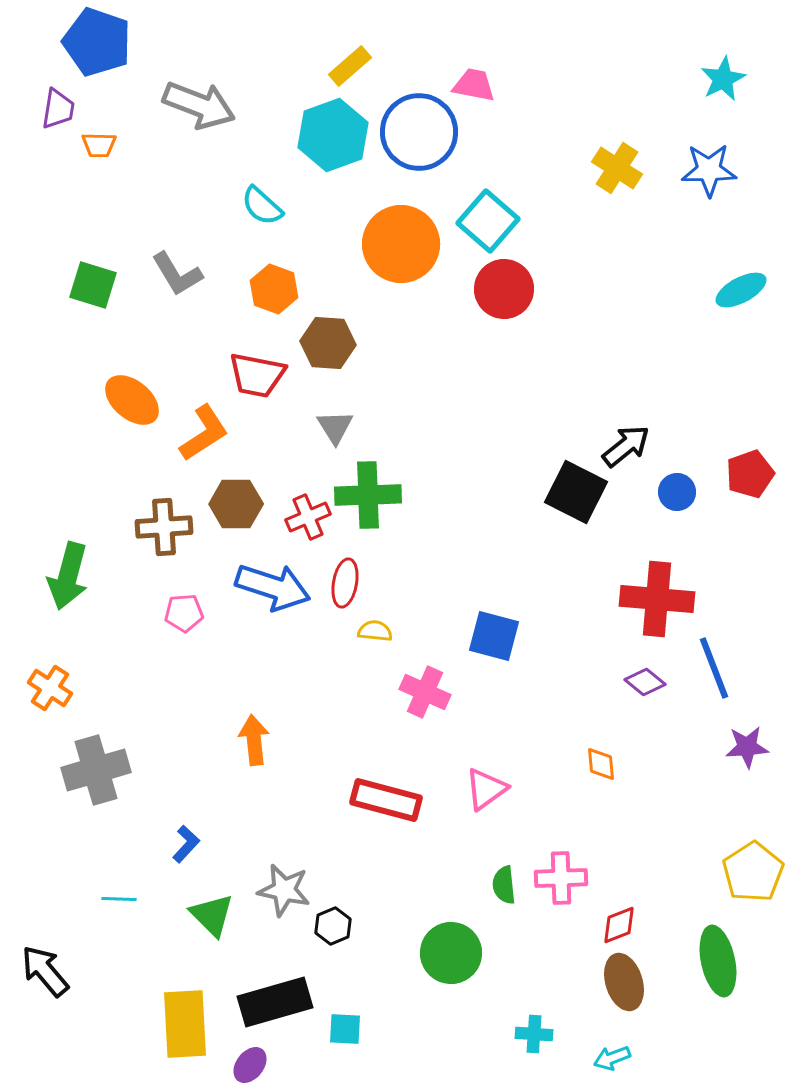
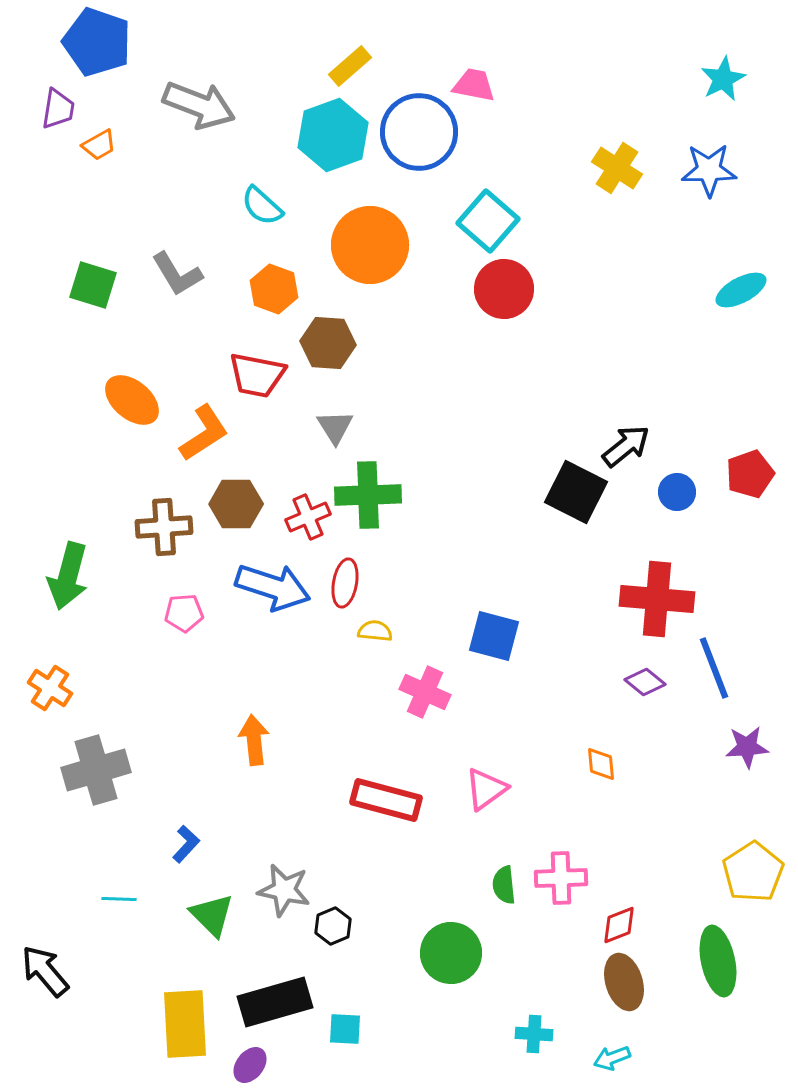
orange trapezoid at (99, 145): rotated 30 degrees counterclockwise
orange circle at (401, 244): moved 31 px left, 1 px down
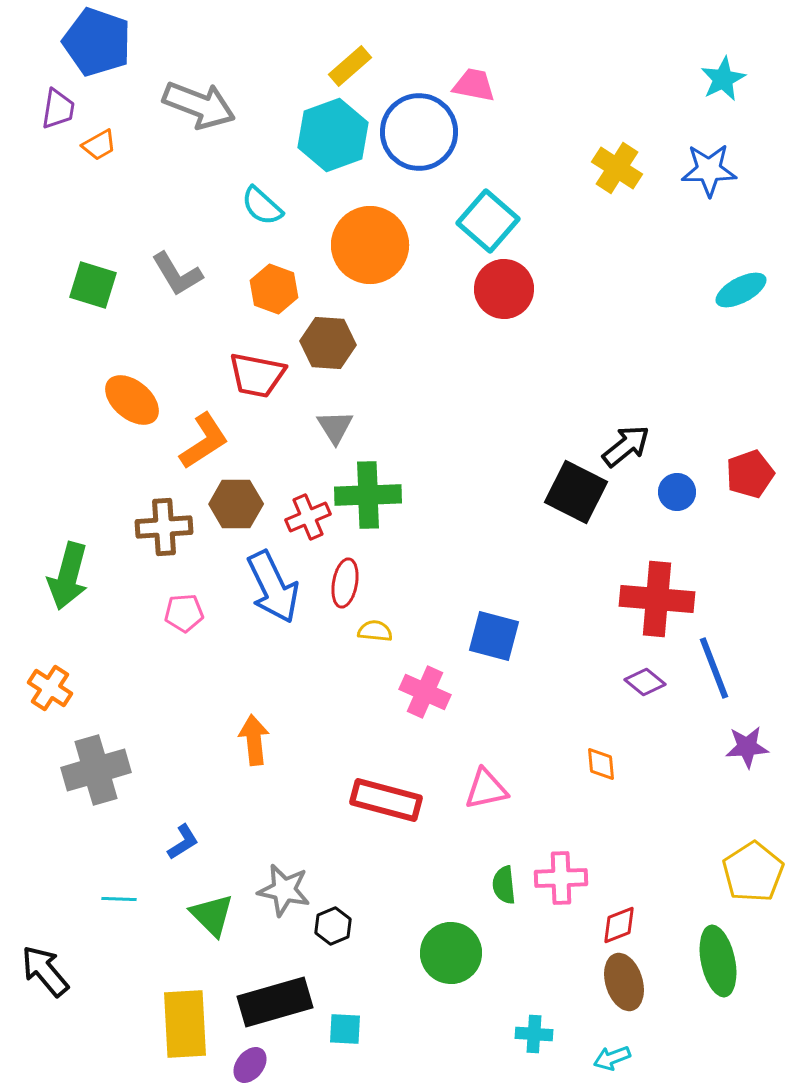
orange L-shape at (204, 433): moved 8 px down
blue arrow at (273, 587): rotated 46 degrees clockwise
pink triangle at (486, 789): rotated 24 degrees clockwise
blue L-shape at (186, 844): moved 3 px left, 2 px up; rotated 15 degrees clockwise
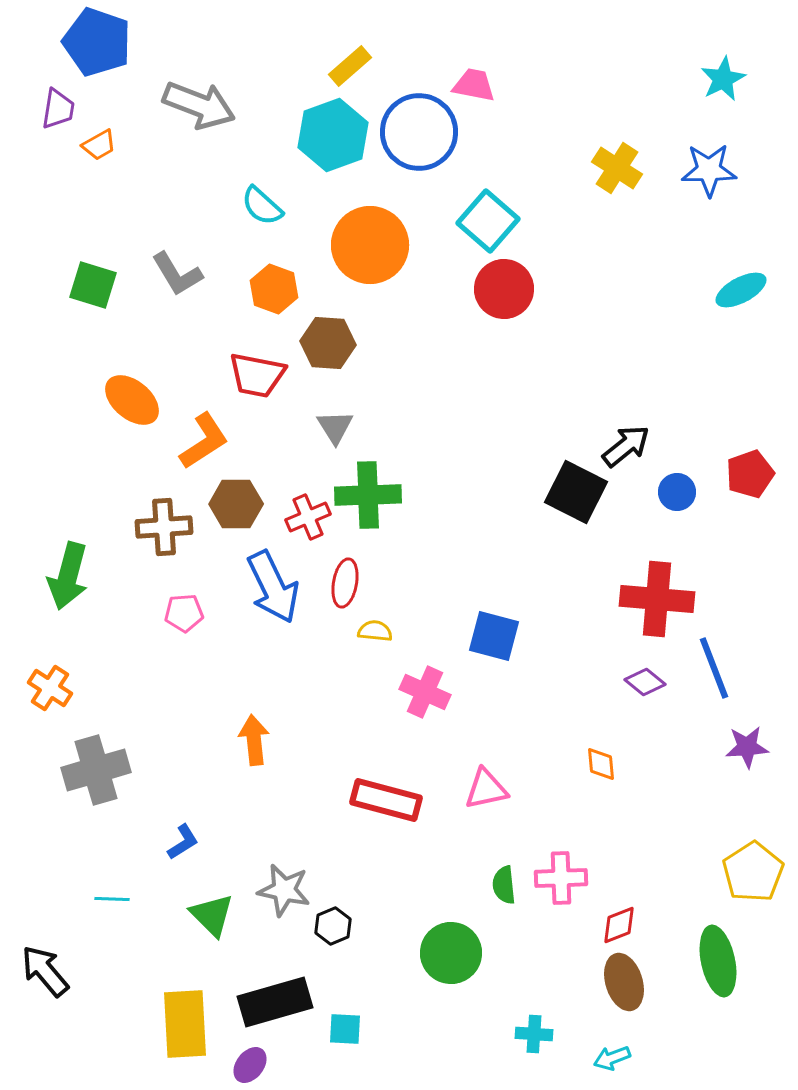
cyan line at (119, 899): moved 7 px left
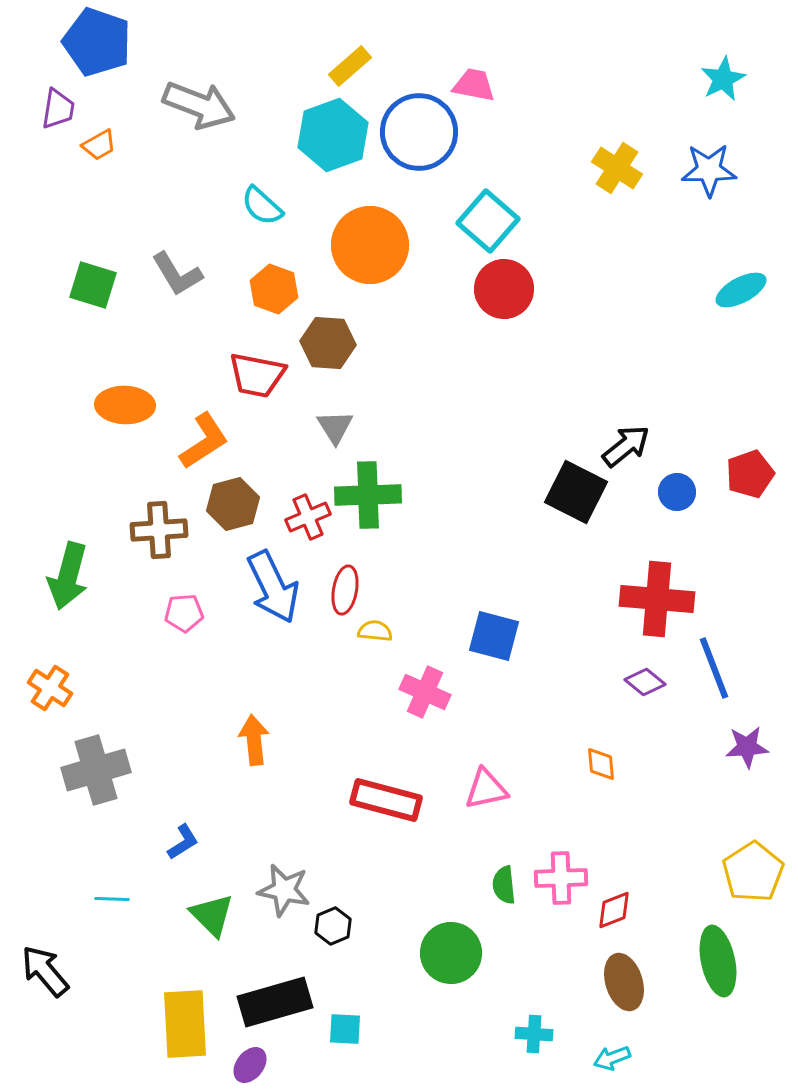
orange ellipse at (132, 400): moved 7 px left, 5 px down; rotated 38 degrees counterclockwise
brown hexagon at (236, 504): moved 3 px left; rotated 15 degrees counterclockwise
brown cross at (164, 527): moved 5 px left, 3 px down
red ellipse at (345, 583): moved 7 px down
red diamond at (619, 925): moved 5 px left, 15 px up
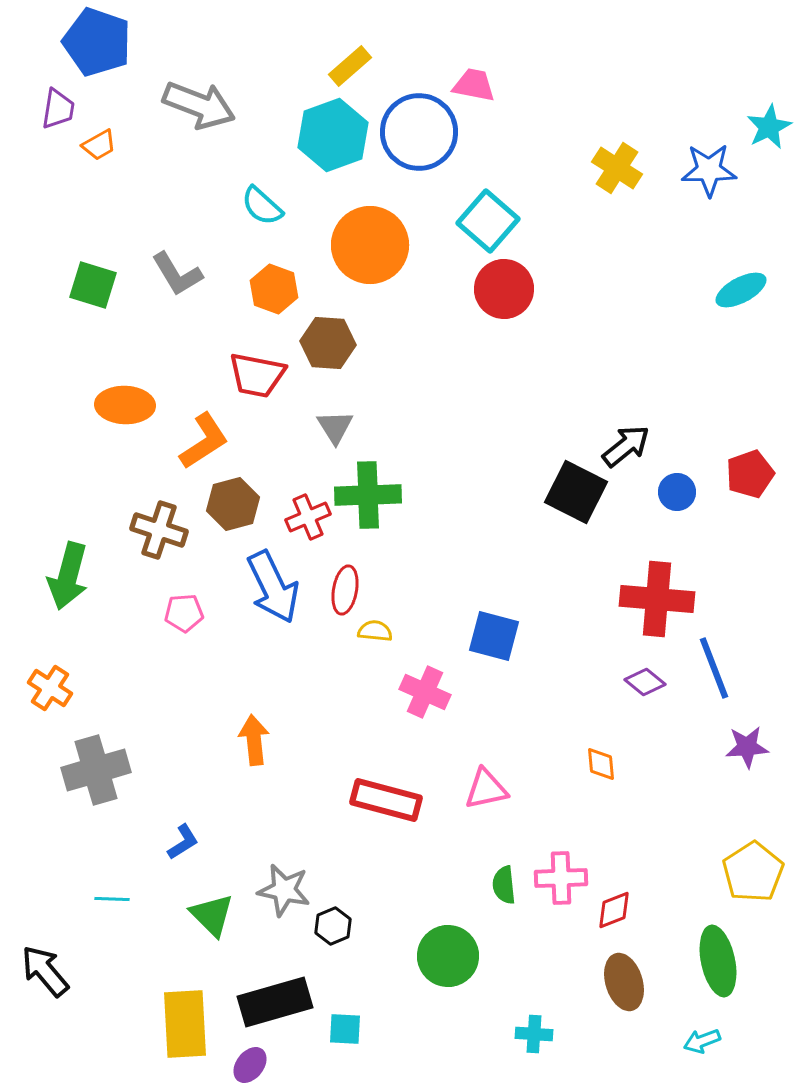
cyan star at (723, 79): moved 46 px right, 48 px down
brown cross at (159, 530): rotated 22 degrees clockwise
green circle at (451, 953): moved 3 px left, 3 px down
cyan arrow at (612, 1058): moved 90 px right, 17 px up
